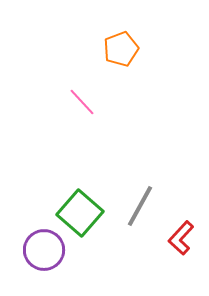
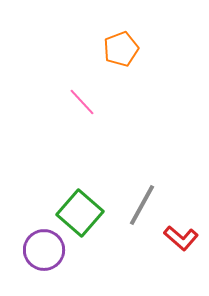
gray line: moved 2 px right, 1 px up
red L-shape: rotated 92 degrees counterclockwise
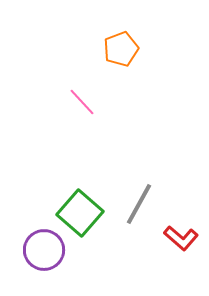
gray line: moved 3 px left, 1 px up
